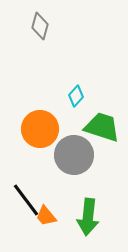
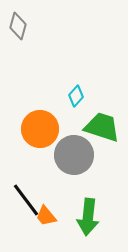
gray diamond: moved 22 px left
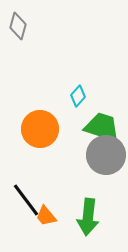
cyan diamond: moved 2 px right
gray circle: moved 32 px right
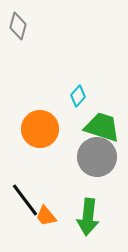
gray circle: moved 9 px left, 2 px down
black line: moved 1 px left
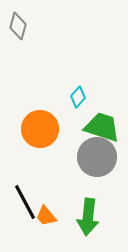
cyan diamond: moved 1 px down
black line: moved 2 px down; rotated 9 degrees clockwise
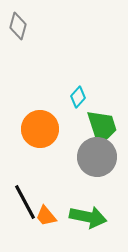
green trapezoid: rotated 54 degrees clockwise
green arrow: rotated 84 degrees counterclockwise
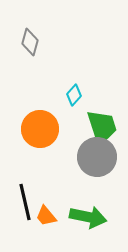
gray diamond: moved 12 px right, 16 px down
cyan diamond: moved 4 px left, 2 px up
black line: rotated 15 degrees clockwise
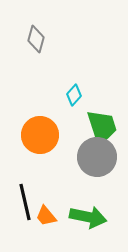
gray diamond: moved 6 px right, 3 px up
orange circle: moved 6 px down
